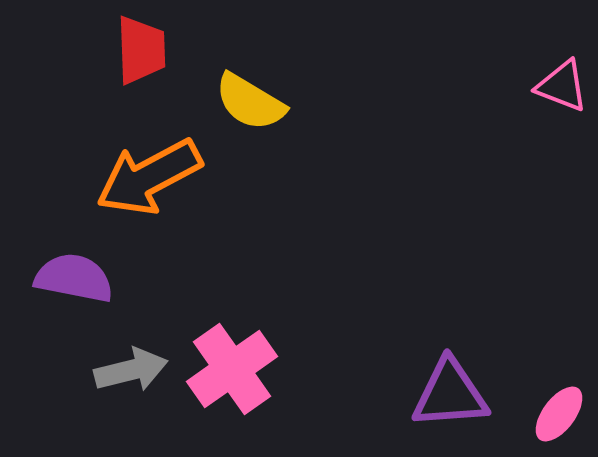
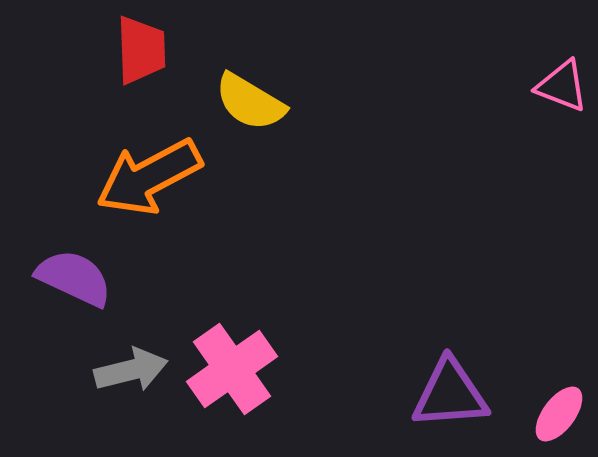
purple semicircle: rotated 14 degrees clockwise
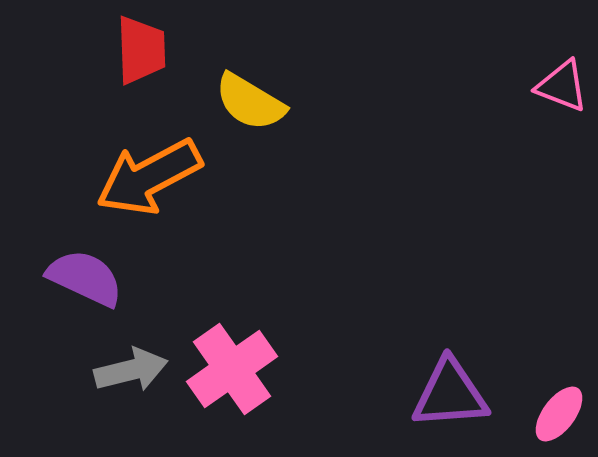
purple semicircle: moved 11 px right
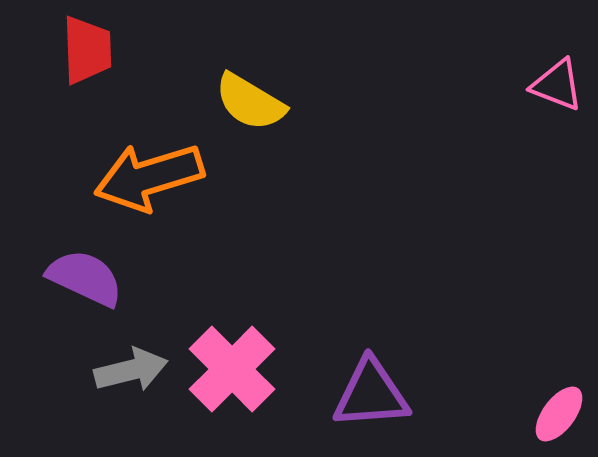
red trapezoid: moved 54 px left
pink triangle: moved 5 px left, 1 px up
orange arrow: rotated 11 degrees clockwise
pink cross: rotated 10 degrees counterclockwise
purple triangle: moved 79 px left
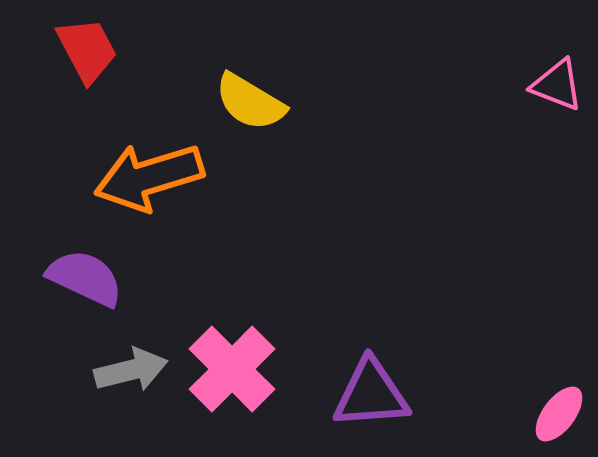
red trapezoid: rotated 26 degrees counterclockwise
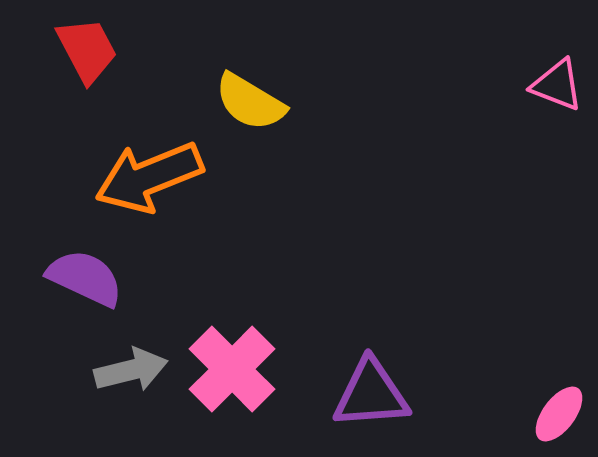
orange arrow: rotated 5 degrees counterclockwise
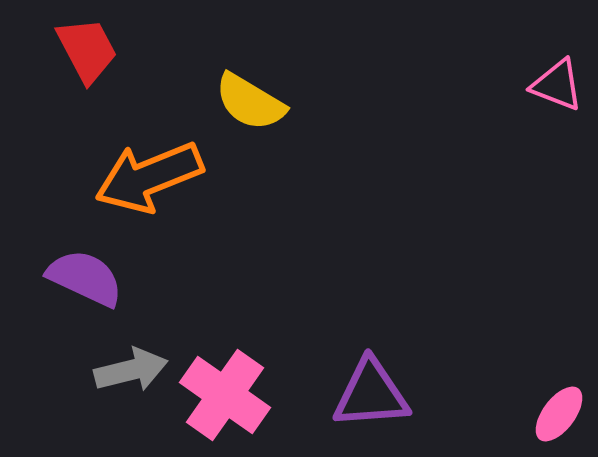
pink cross: moved 7 px left, 26 px down; rotated 10 degrees counterclockwise
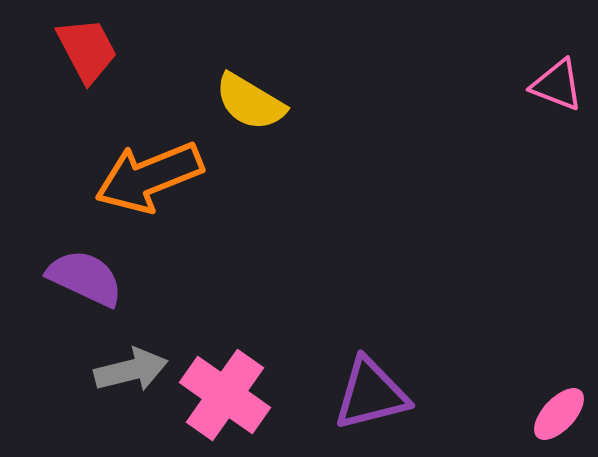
purple triangle: rotated 10 degrees counterclockwise
pink ellipse: rotated 6 degrees clockwise
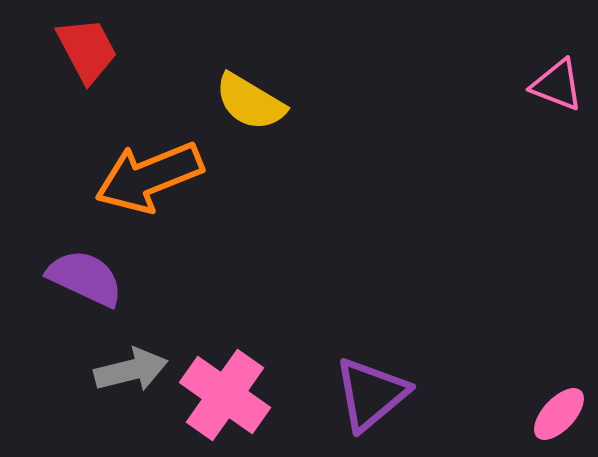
purple triangle: rotated 26 degrees counterclockwise
